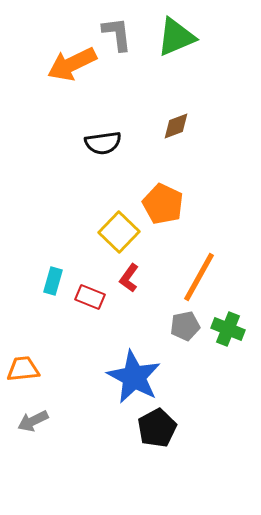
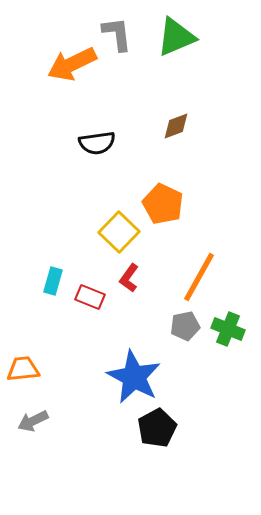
black semicircle: moved 6 px left
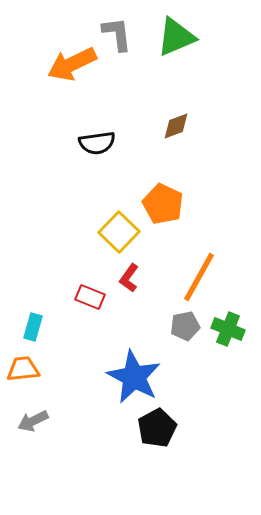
cyan rectangle: moved 20 px left, 46 px down
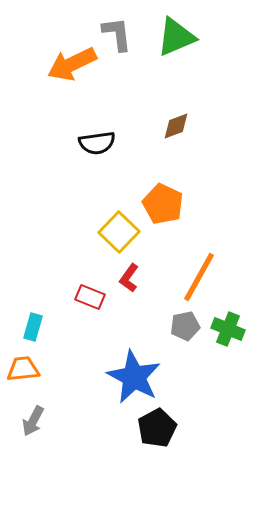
gray arrow: rotated 36 degrees counterclockwise
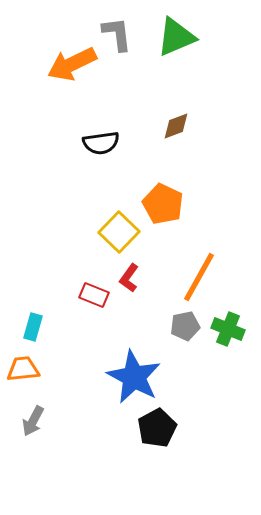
black semicircle: moved 4 px right
red rectangle: moved 4 px right, 2 px up
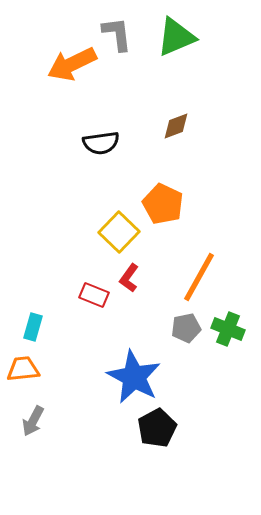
gray pentagon: moved 1 px right, 2 px down
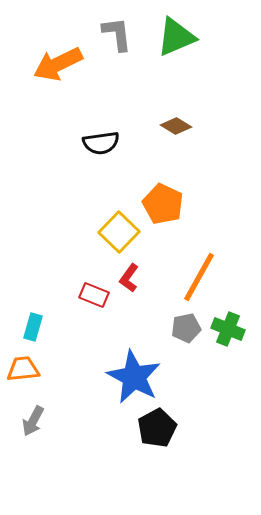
orange arrow: moved 14 px left
brown diamond: rotated 52 degrees clockwise
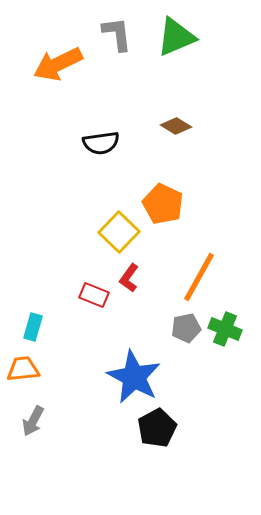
green cross: moved 3 px left
